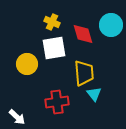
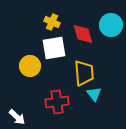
yellow circle: moved 3 px right, 2 px down
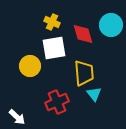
red cross: rotated 15 degrees counterclockwise
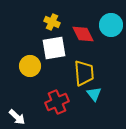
red diamond: rotated 10 degrees counterclockwise
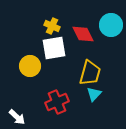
yellow cross: moved 4 px down
yellow trapezoid: moved 6 px right; rotated 20 degrees clockwise
cyan triangle: rotated 21 degrees clockwise
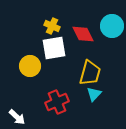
cyan circle: moved 1 px right, 1 px down
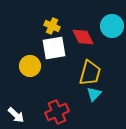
red diamond: moved 3 px down
red cross: moved 10 px down
white arrow: moved 1 px left, 2 px up
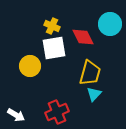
cyan circle: moved 2 px left, 2 px up
white arrow: rotated 12 degrees counterclockwise
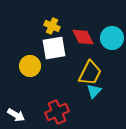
cyan circle: moved 2 px right, 14 px down
yellow trapezoid: rotated 12 degrees clockwise
cyan triangle: moved 3 px up
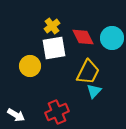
yellow cross: rotated 28 degrees clockwise
yellow trapezoid: moved 2 px left, 1 px up
